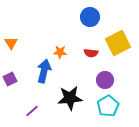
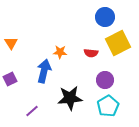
blue circle: moved 15 px right
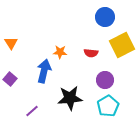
yellow square: moved 4 px right, 2 px down
purple square: rotated 24 degrees counterclockwise
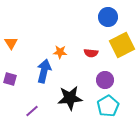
blue circle: moved 3 px right
purple square: rotated 24 degrees counterclockwise
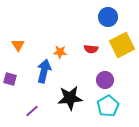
orange triangle: moved 7 px right, 2 px down
red semicircle: moved 4 px up
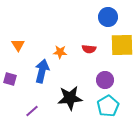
yellow square: rotated 25 degrees clockwise
red semicircle: moved 2 px left
blue arrow: moved 2 px left
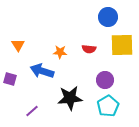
blue arrow: rotated 85 degrees counterclockwise
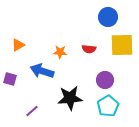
orange triangle: rotated 32 degrees clockwise
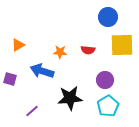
red semicircle: moved 1 px left, 1 px down
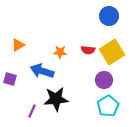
blue circle: moved 1 px right, 1 px up
yellow square: moved 10 px left, 7 px down; rotated 30 degrees counterclockwise
purple circle: moved 1 px left
black star: moved 14 px left, 1 px down
purple line: rotated 24 degrees counterclockwise
